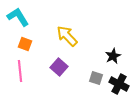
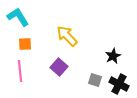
orange square: rotated 24 degrees counterclockwise
gray square: moved 1 px left, 2 px down
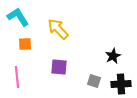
yellow arrow: moved 9 px left, 7 px up
purple square: rotated 36 degrees counterclockwise
pink line: moved 3 px left, 6 px down
gray square: moved 1 px left, 1 px down
black cross: moved 2 px right; rotated 30 degrees counterclockwise
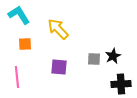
cyan L-shape: moved 1 px right, 2 px up
gray square: moved 22 px up; rotated 16 degrees counterclockwise
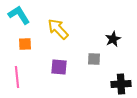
black star: moved 17 px up
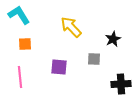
yellow arrow: moved 13 px right, 2 px up
pink line: moved 3 px right
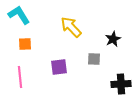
purple square: rotated 12 degrees counterclockwise
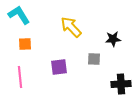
black star: rotated 21 degrees clockwise
